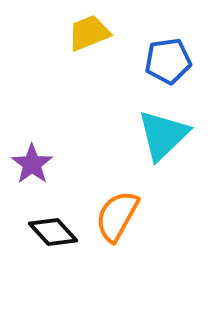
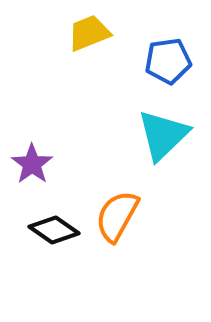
black diamond: moved 1 px right, 2 px up; rotated 12 degrees counterclockwise
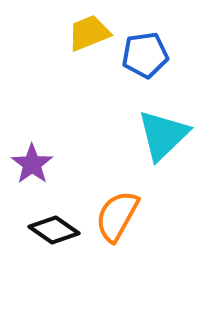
blue pentagon: moved 23 px left, 6 px up
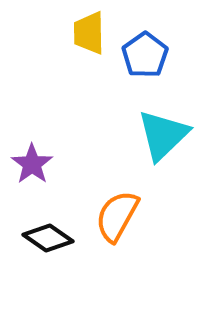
yellow trapezoid: rotated 69 degrees counterclockwise
blue pentagon: rotated 27 degrees counterclockwise
black diamond: moved 6 px left, 8 px down
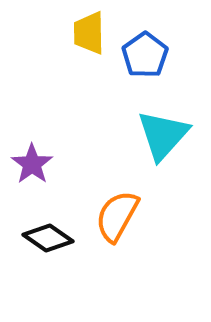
cyan triangle: rotated 4 degrees counterclockwise
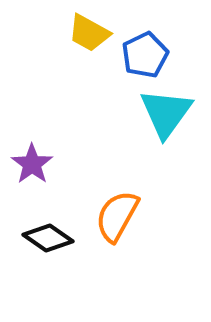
yellow trapezoid: rotated 60 degrees counterclockwise
blue pentagon: rotated 9 degrees clockwise
cyan triangle: moved 3 px right, 22 px up; rotated 6 degrees counterclockwise
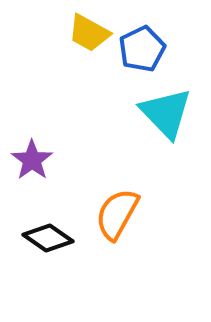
blue pentagon: moved 3 px left, 6 px up
cyan triangle: rotated 20 degrees counterclockwise
purple star: moved 4 px up
orange semicircle: moved 2 px up
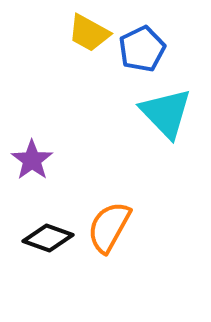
orange semicircle: moved 8 px left, 13 px down
black diamond: rotated 15 degrees counterclockwise
